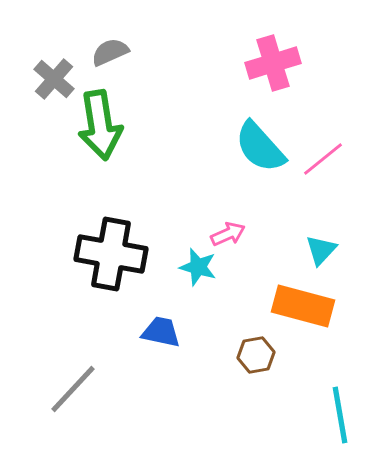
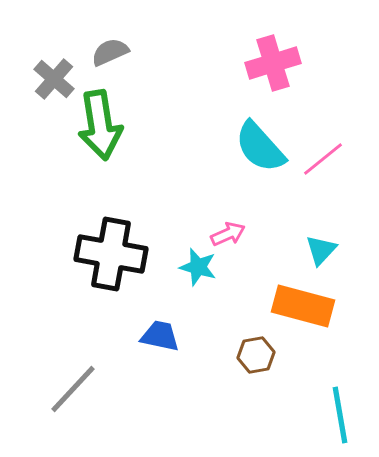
blue trapezoid: moved 1 px left, 4 px down
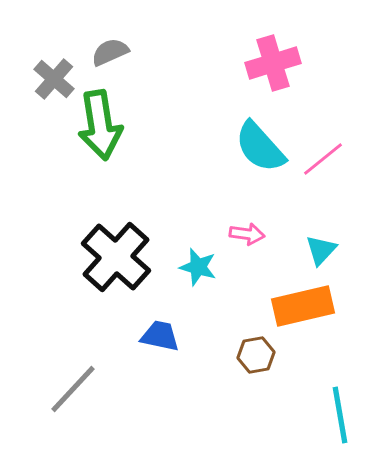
pink arrow: moved 19 px right; rotated 32 degrees clockwise
black cross: moved 5 px right, 3 px down; rotated 32 degrees clockwise
orange rectangle: rotated 28 degrees counterclockwise
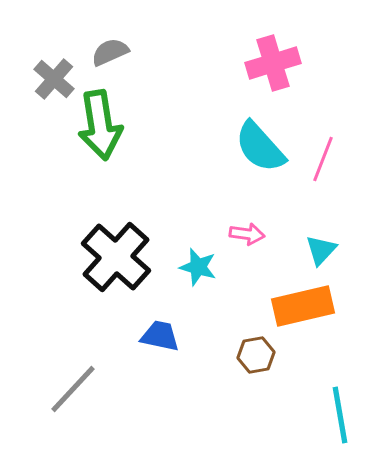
pink line: rotated 30 degrees counterclockwise
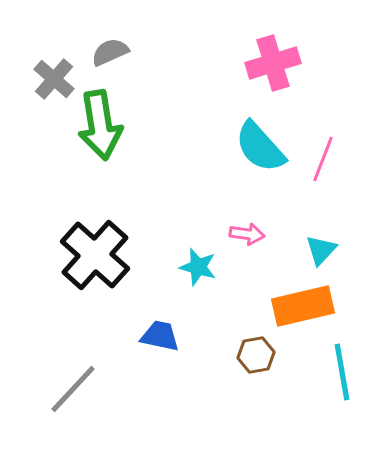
black cross: moved 21 px left, 2 px up
cyan line: moved 2 px right, 43 px up
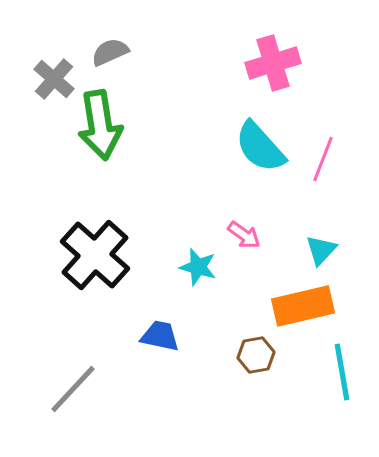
pink arrow: moved 3 px left, 1 px down; rotated 28 degrees clockwise
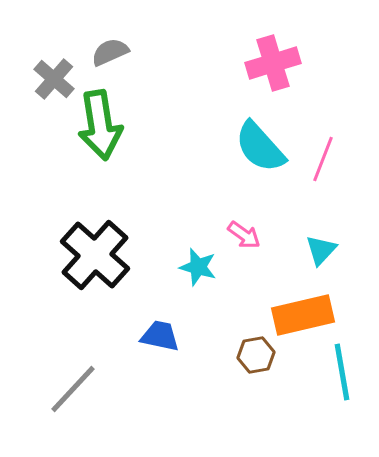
orange rectangle: moved 9 px down
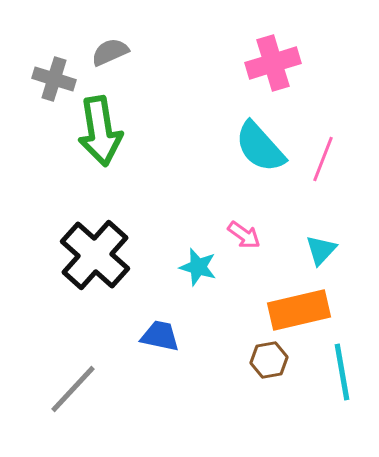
gray cross: rotated 24 degrees counterclockwise
green arrow: moved 6 px down
orange rectangle: moved 4 px left, 5 px up
brown hexagon: moved 13 px right, 5 px down
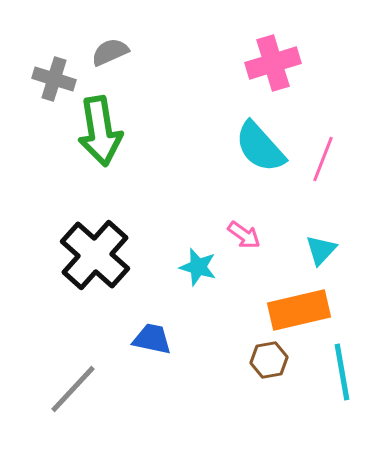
blue trapezoid: moved 8 px left, 3 px down
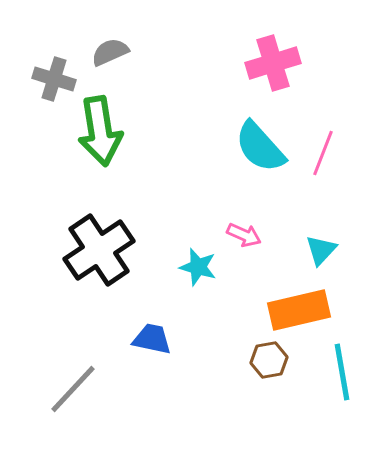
pink line: moved 6 px up
pink arrow: rotated 12 degrees counterclockwise
black cross: moved 4 px right, 5 px up; rotated 14 degrees clockwise
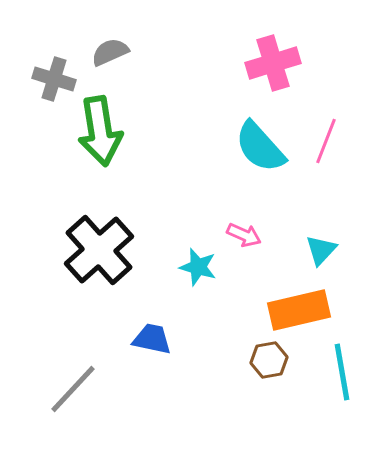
pink line: moved 3 px right, 12 px up
black cross: rotated 8 degrees counterclockwise
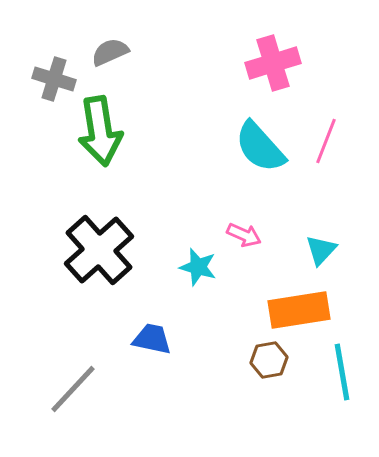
orange rectangle: rotated 4 degrees clockwise
